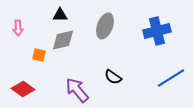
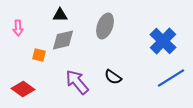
blue cross: moved 6 px right, 10 px down; rotated 32 degrees counterclockwise
purple arrow: moved 8 px up
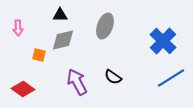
purple arrow: rotated 12 degrees clockwise
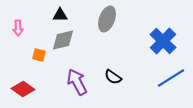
gray ellipse: moved 2 px right, 7 px up
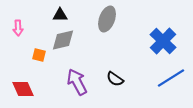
black semicircle: moved 2 px right, 2 px down
red diamond: rotated 30 degrees clockwise
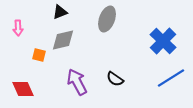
black triangle: moved 3 px up; rotated 21 degrees counterclockwise
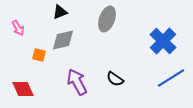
pink arrow: rotated 28 degrees counterclockwise
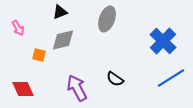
purple arrow: moved 6 px down
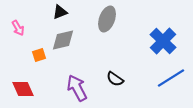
orange square: rotated 32 degrees counterclockwise
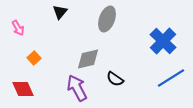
black triangle: rotated 28 degrees counterclockwise
gray diamond: moved 25 px right, 19 px down
orange square: moved 5 px left, 3 px down; rotated 24 degrees counterclockwise
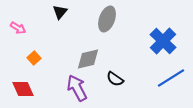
pink arrow: rotated 28 degrees counterclockwise
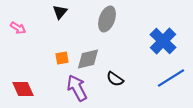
orange square: moved 28 px right; rotated 32 degrees clockwise
